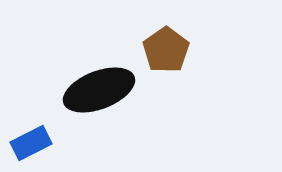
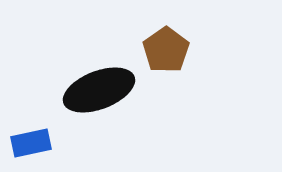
blue rectangle: rotated 15 degrees clockwise
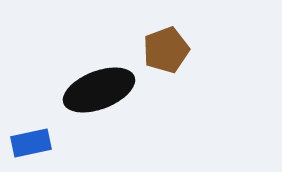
brown pentagon: rotated 15 degrees clockwise
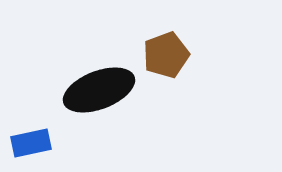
brown pentagon: moved 5 px down
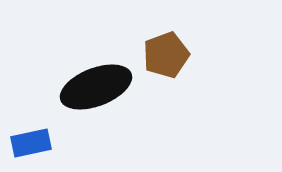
black ellipse: moved 3 px left, 3 px up
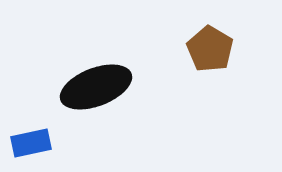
brown pentagon: moved 44 px right, 6 px up; rotated 21 degrees counterclockwise
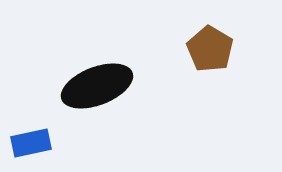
black ellipse: moved 1 px right, 1 px up
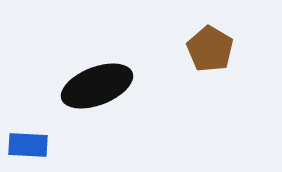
blue rectangle: moved 3 px left, 2 px down; rotated 15 degrees clockwise
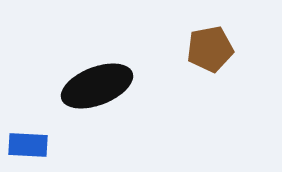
brown pentagon: rotated 30 degrees clockwise
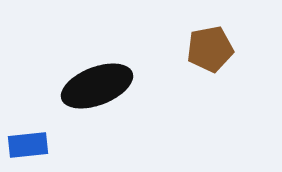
blue rectangle: rotated 9 degrees counterclockwise
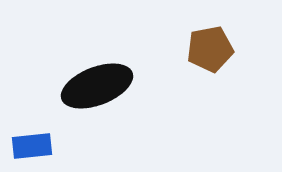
blue rectangle: moved 4 px right, 1 px down
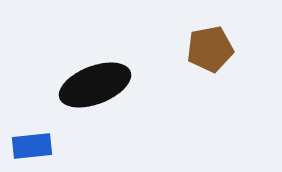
black ellipse: moved 2 px left, 1 px up
